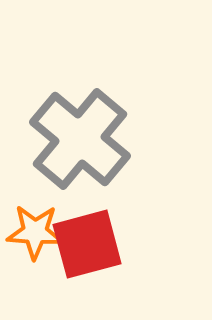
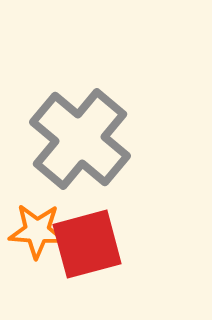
orange star: moved 2 px right, 1 px up
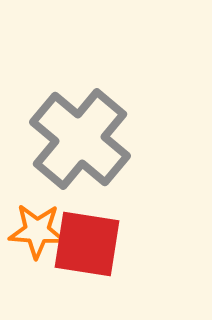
red square: rotated 24 degrees clockwise
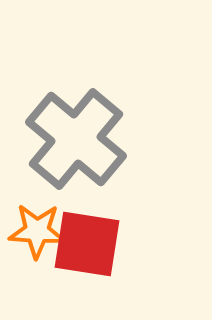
gray cross: moved 4 px left
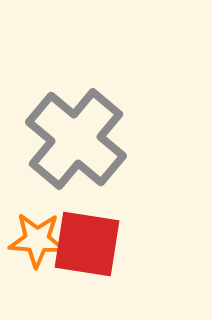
orange star: moved 9 px down
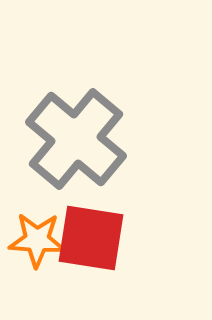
red square: moved 4 px right, 6 px up
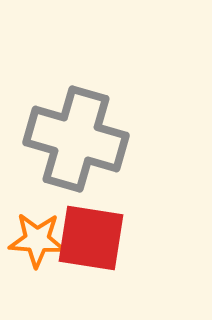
gray cross: rotated 24 degrees counterclockwise
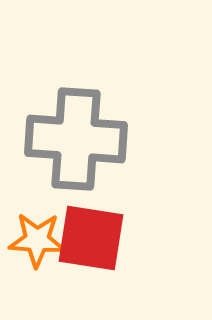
gray cross: rotated 12 degrees counterclockwise
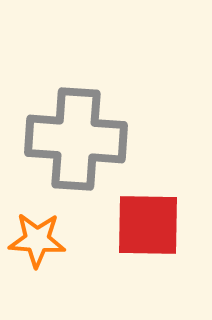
red square: moved 57 px right, 13 px up; rotated 8 degrees counterclockwise
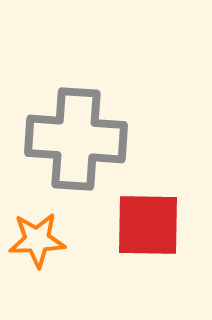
orange star: rotated 6 degrees counterclockwise
